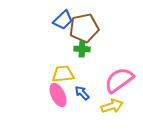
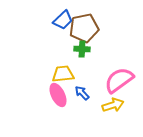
yellow arrow: moved 1 px right, 1 px up
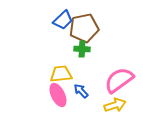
yellow trapezoid: moved 2 px left
blue arrow: moved 1 px left, 2 px up
yellow arrow: moved 2 px right
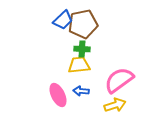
brown pentagon: moved 1 px left, 4 px up
yellow trapezoid: moved 18 px right, 9 px up
blue arrow: rotated 42 degrees counterclockwise
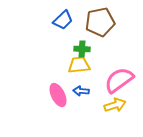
brown pentagon: moved 17 px right, 2 px up
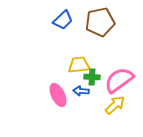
green cross: moved 10 px right, 28 px down
yellow arrow: rotated 25 degrees counterclockwise
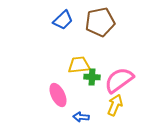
blue arrow: moved 26 px down
yellow arrow: rotated 25 degrees counterclockwise
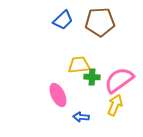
brown pentagon: rotated 8 degrees clockwise
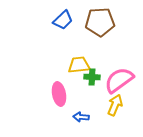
pink ellipse: moved 1 px right, 1 px up; rotated 15 degrees clockwise
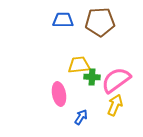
blue trapezoid: rotated 135 degrees counterclockwise
pink semicircle: moved 3 px left
blue arrow: rotated 119 degrees clockwise
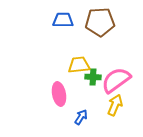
green cross: moved 1 px right
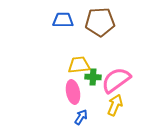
pink ellipse: moved 14 px right, 2 px up
